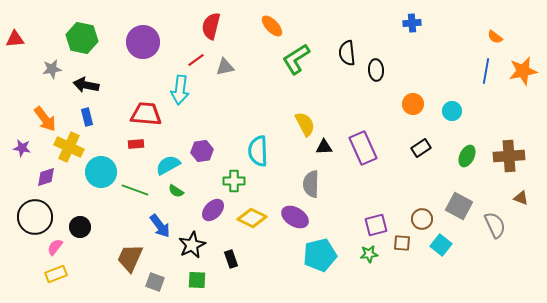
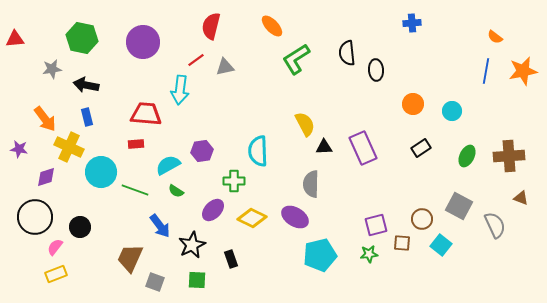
purple star at (22, 148): moved 3 px left, 1 px down
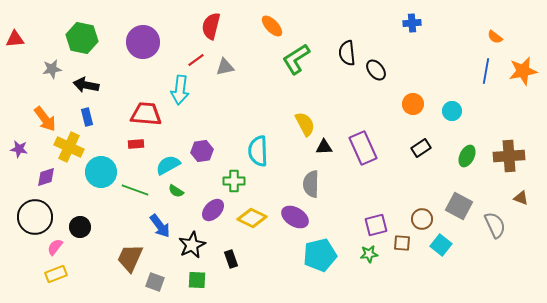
black ellipse at (376, 70): rotated 35 degrees counterclockwise
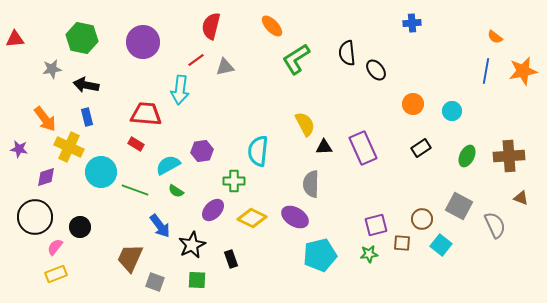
red rectangle at (136, 144): rotated 35 degrees clockwise
cyan semicircle at (258, 151): rotated 8 degrees clockwise
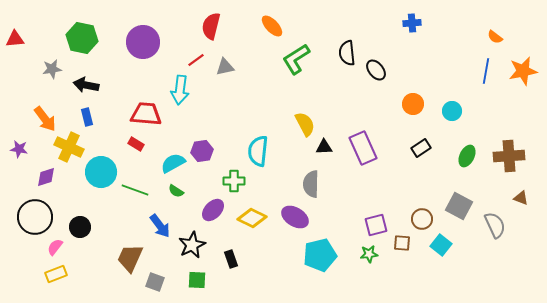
cyan semicircle at (168, 165): moved 5 px right, 2 px up
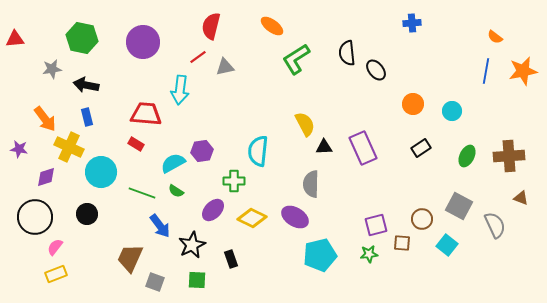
orange ellipse at (272, 26): rotated 10 degrees counterclockwise
red line at (196, 60): moved 2 px right, 3 px up
green line at (135, 190): moved 7 px right, 3 px down
black circle at (80, 227): moved 7 px right, 13 px up
cyan square at (441, 245): moved 6 px right
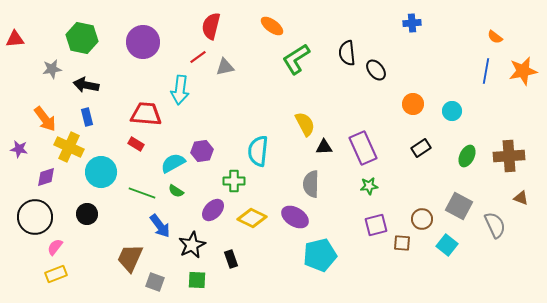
green star at (369, 254): moved 68 px up
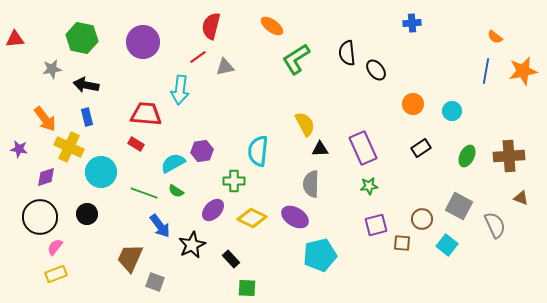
black triangle at (324, 147): moved 4 px left, 2 px down
green line at (142, 193): moved 2 px right
black circle at (35, 217): moved 5 px right
black rectangle at (231, 259): rotated 24 degrees counterclockwise
green square at (197, 280): moved 50 px right, 8 px down
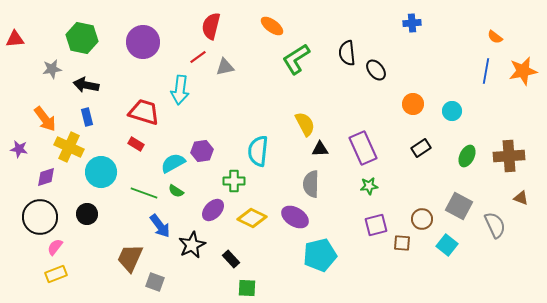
red trapezoid at (146, 114): moved 2 px left, 2 px up; rotated 12 degrees clockwise
